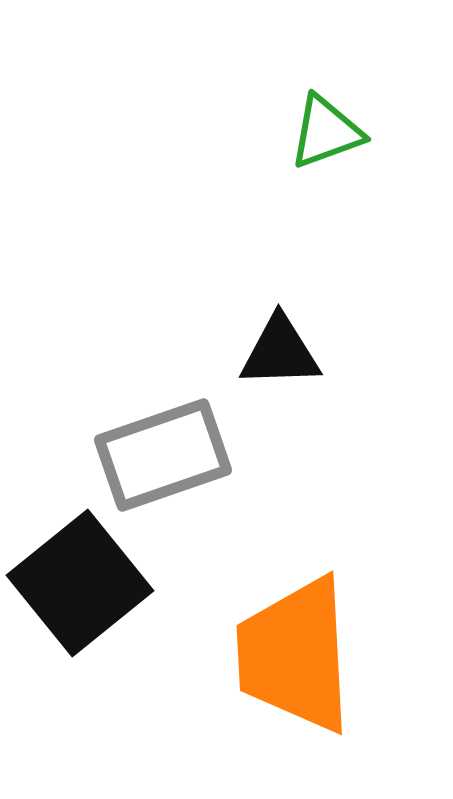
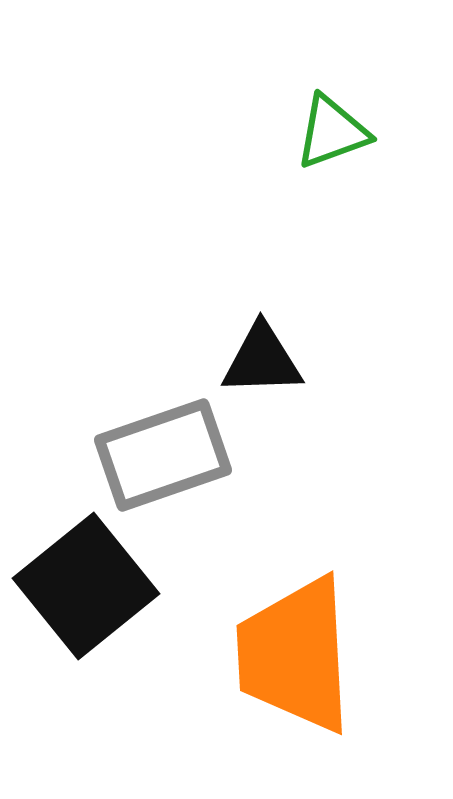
green triangle: moved 6 px right
black triangle: moved 18 px left, 8 px down
black square: moved 6 px right, 3 px down
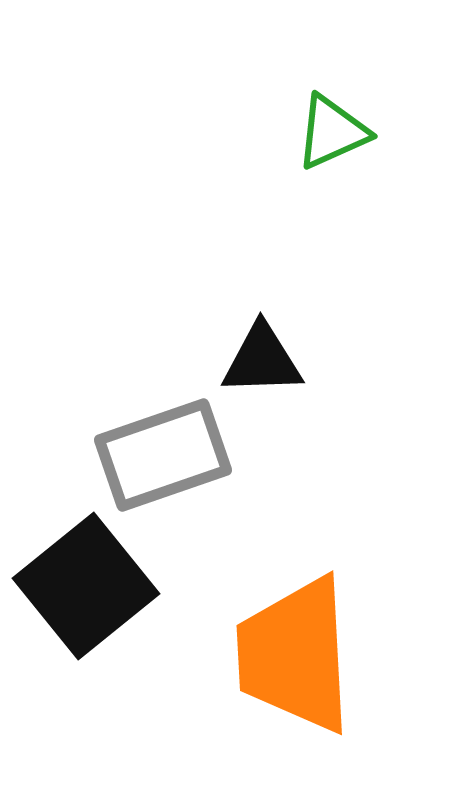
green triangle: rotated 4 degrees counterclockwise
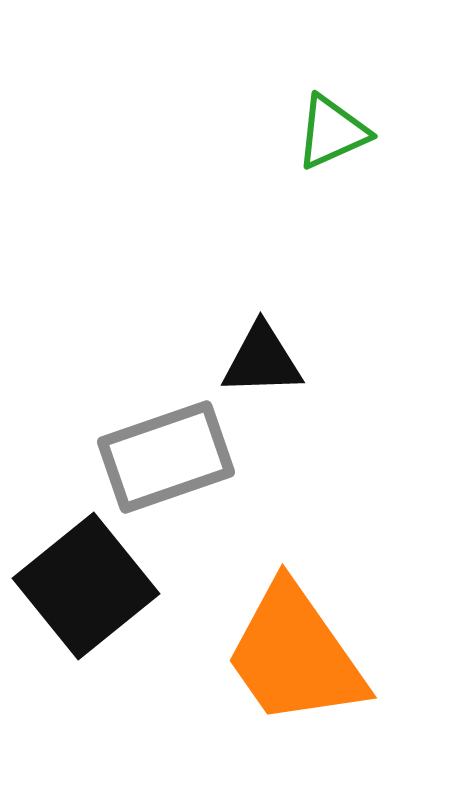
gray rectangle: moved 3 px right, 2 px down
orange trapezoid: rotated 32 degrees counterclockwise
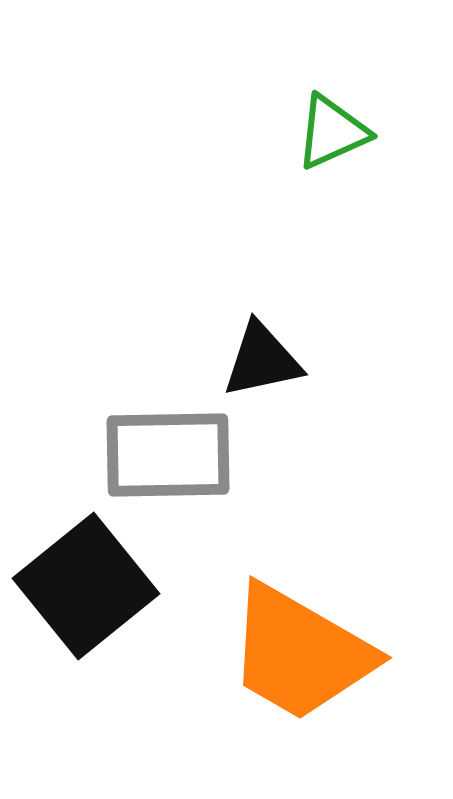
black triangle: rotated 10 degrees counterclockwise
gray rectangle: moved 2 px right, 2 px up; rotated 18 degrees clockwise
orange trapezoid: moved 5 px right, 2 px up; rotated 25 degrees counterclockwise
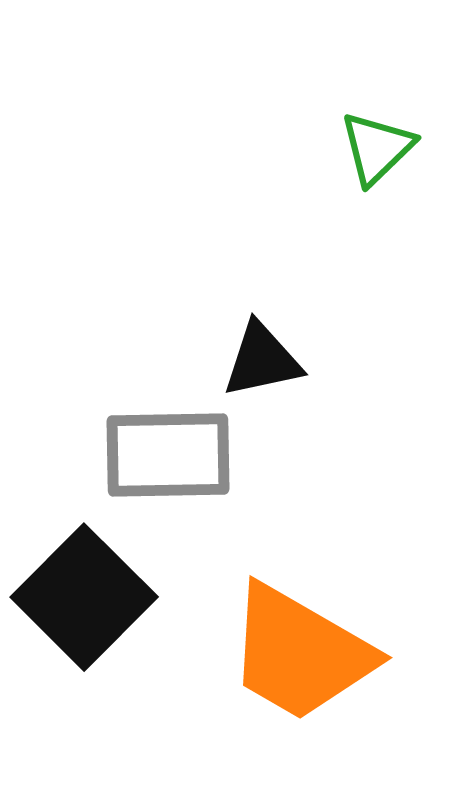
green triangle: moved 45 px right, 16 px down; rotated 20 degrees counterclockwise
black square: moved 2 px left, 11 px down; rotated 6 degrees counterclockwise
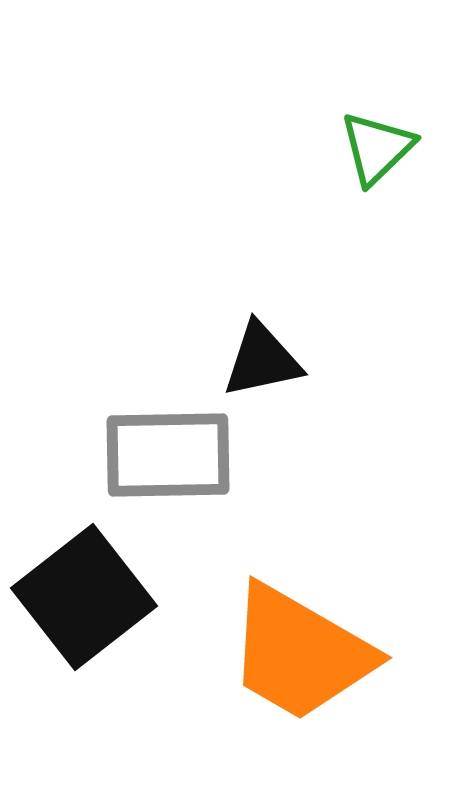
black square: rotated 7 degrees clockwise
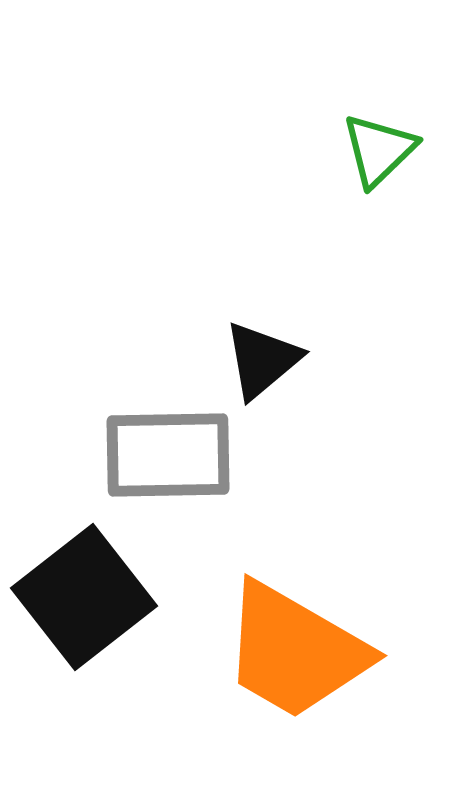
green triangle: moved 2 px right, 2 px down
black triangle: rotated 28 degrees counterclockwise
orange trapezoid: moved 5 px left, 2 px up
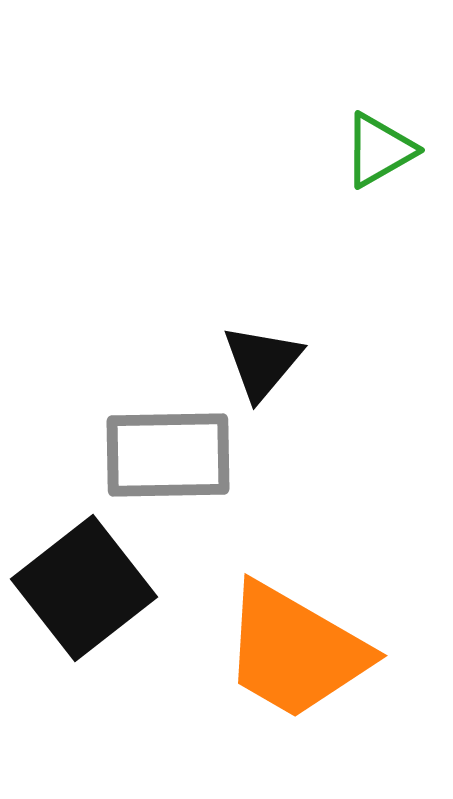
green triangle: rotated 14 degrees clockwise
black triangle: moved 2 px down; rotated 10 degrees counterclockwise
black square: moved 9 px up
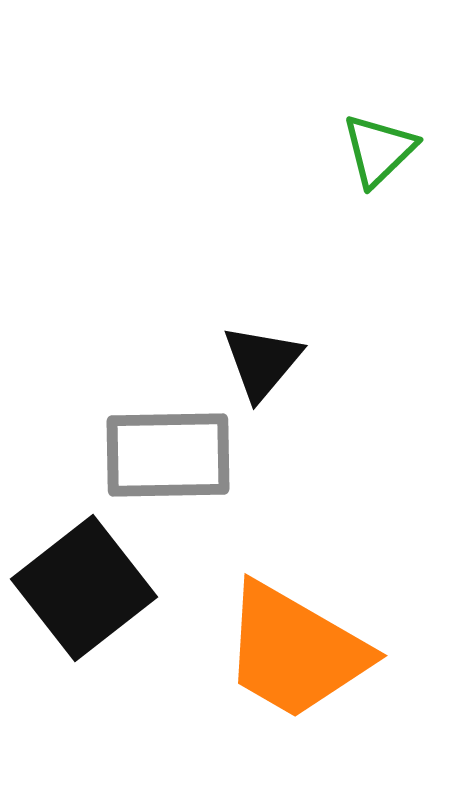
green triangle: rotated 14 degrees counterclockwise
